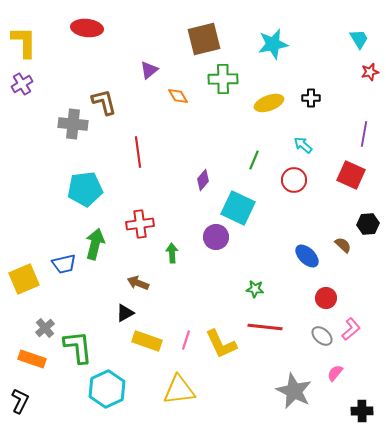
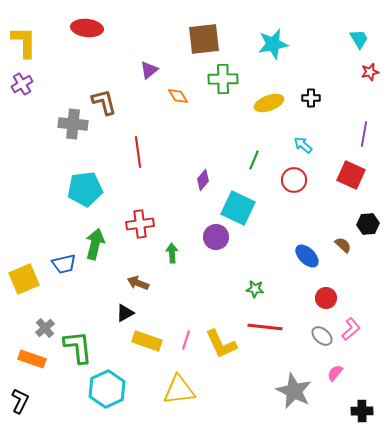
brown square at (204, 39): rotated 8 degrees clockwise
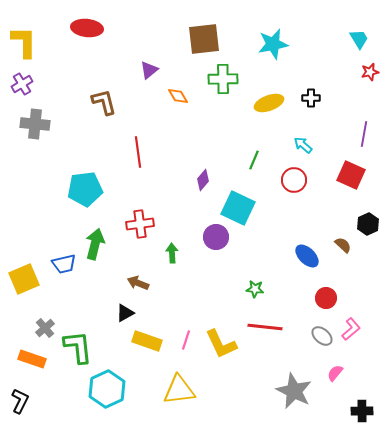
gray cross at (73, 124): moved 38 px left
black hexagon at (368, 224): rotated 20 degrees counterclockwise
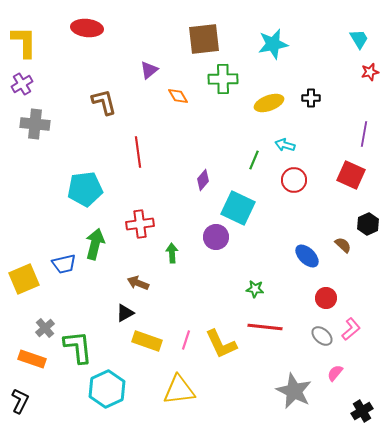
cyan arrow at (303, 145): moved 18 px left; rotated 24 degrees counterclockwise
black cross at (362, 411): rotated 30 degrees counterclockwise
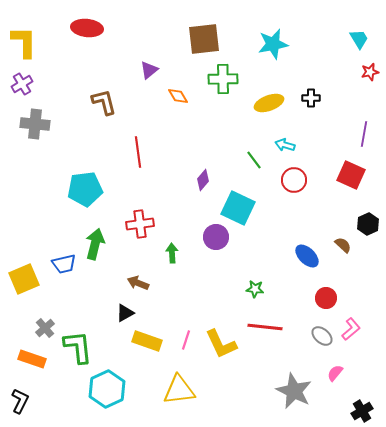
green line at (254, 160): rotated 60 degrees counterclockwise
